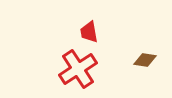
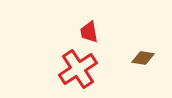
brown diamond: moved 2 px left, 2 px up
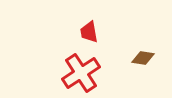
red cross: moved 3 px right, 4 px down
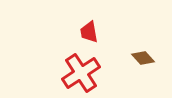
brown diamond: rotated 40 degrees clockwise
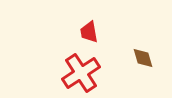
brown diamond: rotated 25 degrees clockwise
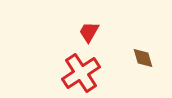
red trapezoid: rotated 40 degrees clockwise
